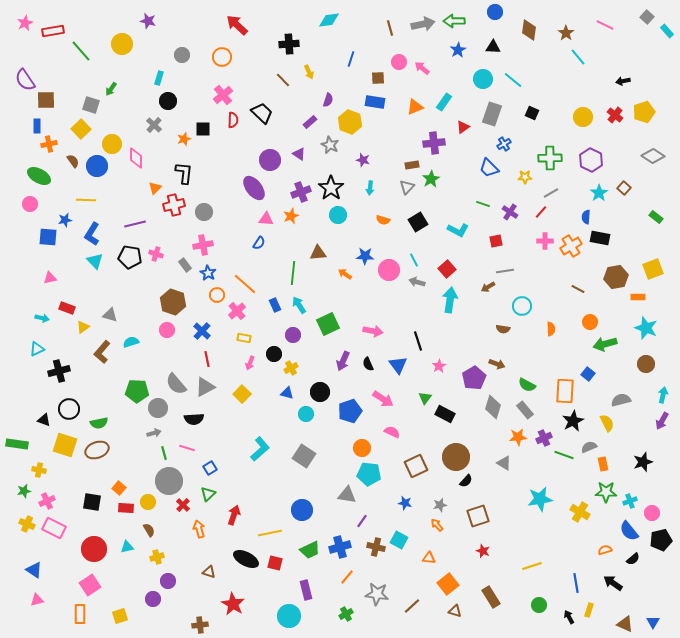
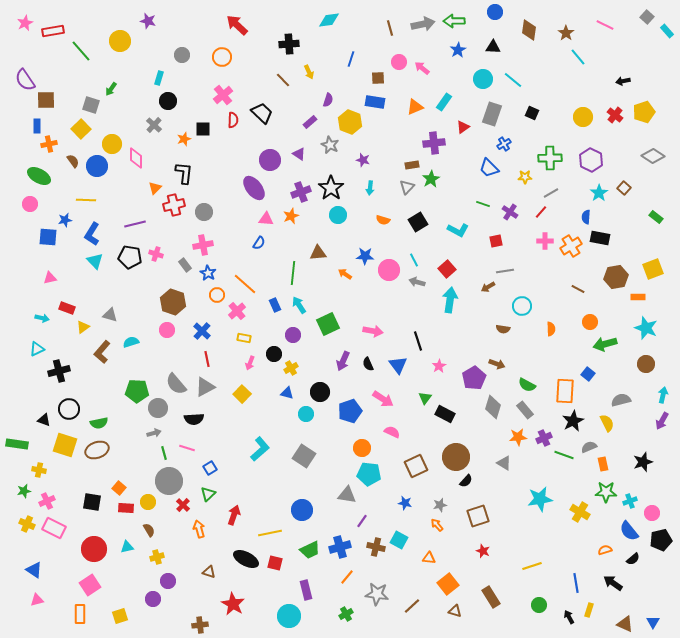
yellow circle at (122, 44): moved 2 px left, 3 px up
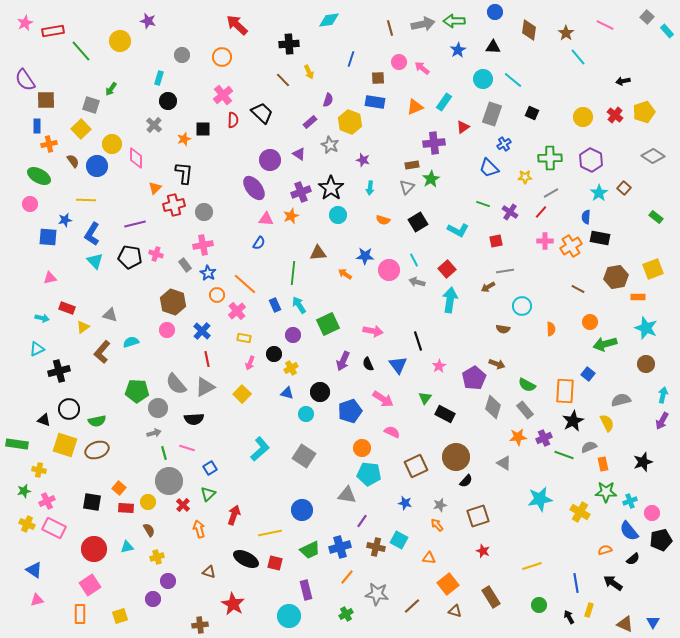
green semicircle at (99, 423): moved 2 px left, 2 px up
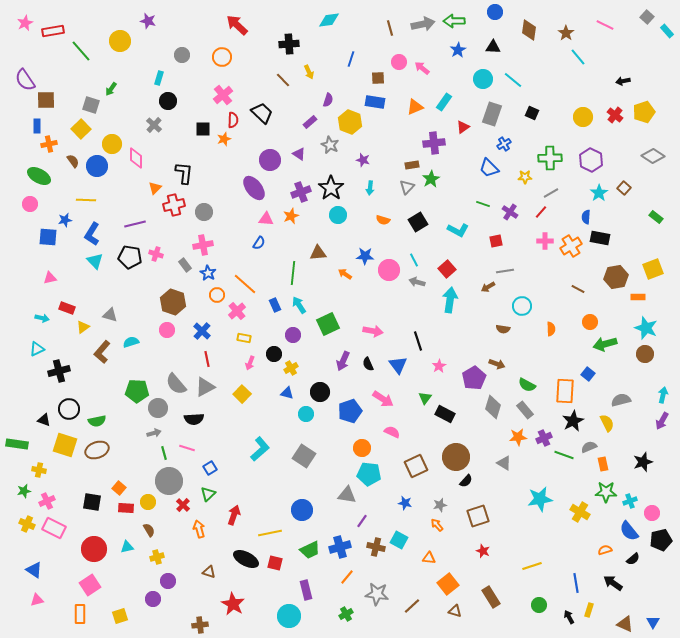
orange star at (184, 139): moved 40 px right
brown circle at (646, 364): moved 1 px left, 10 px up
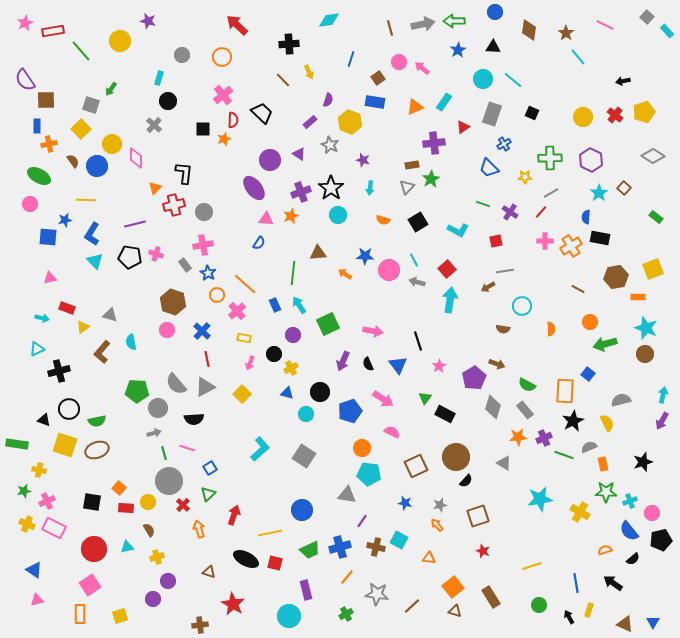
brown square at (378, 78): rotated 32 degrees counterclockwise
cyan semicircle at (131, 342): rotated 84 degrees counterclockwise
orange square at (448, 584): moved 5 px right, 3 px down
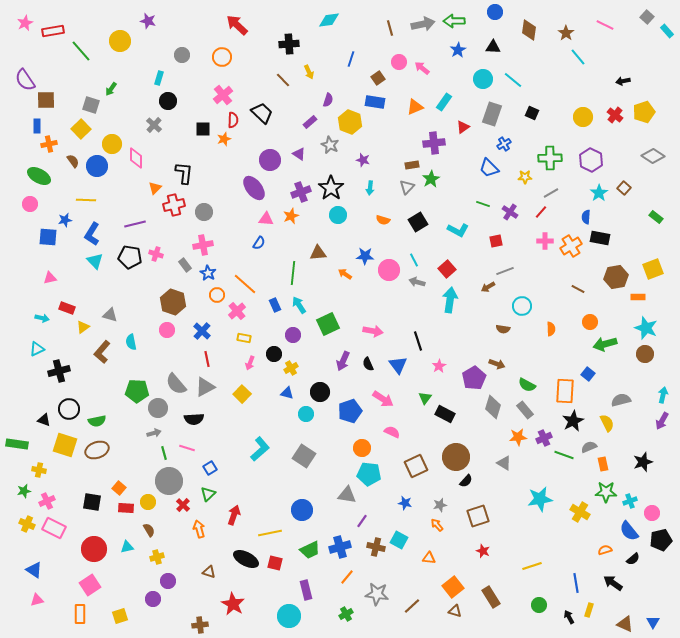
gray line at (505, 271): rotated 12 degrees counterclockwise
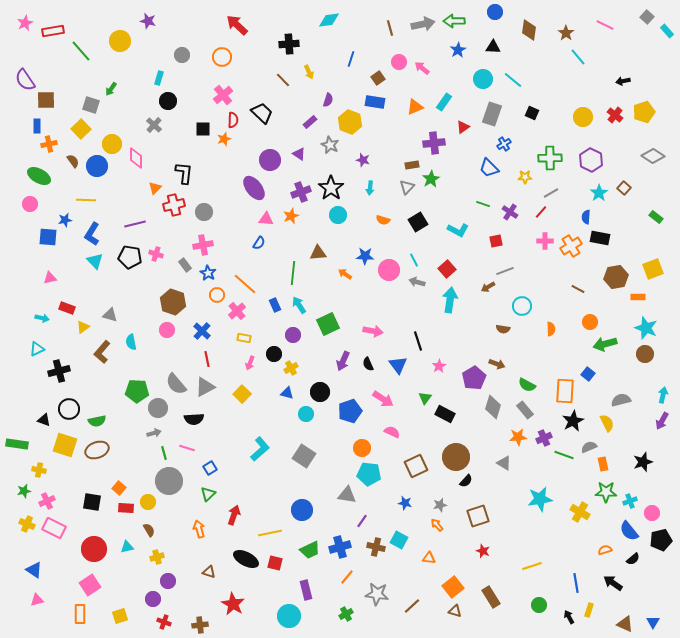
red cross at (183, 505): moved 19 px left, 117 px down; rotated 24 degrees counterclockwise
